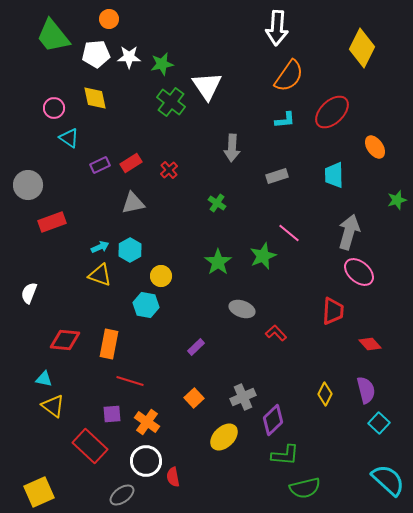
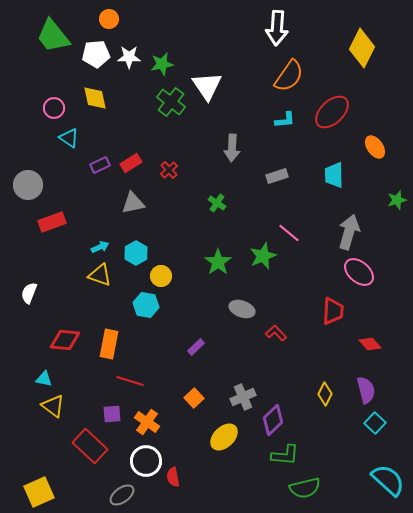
cyan hexagon at (130, 250): moved 6 px right, 3 px down
cyan square at (379, 423): moved 4 px left
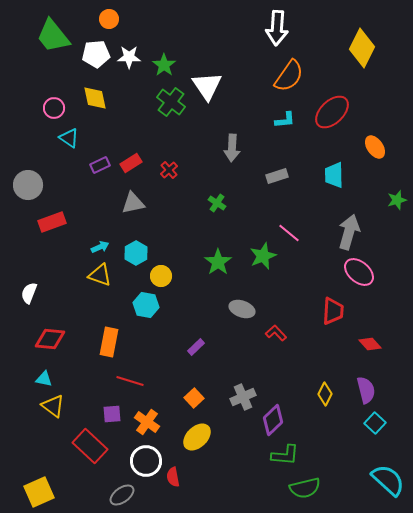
green star at (162, 64): moved 2 px right, 1 px down; rotated 25 degrees counterclockwise
red diamond at (65, 340): moved 15 px left, 1 px up
orange rectangle at (109, 344): moved 2 px up
yellow ellipse at (224, 437): moved 27 px left
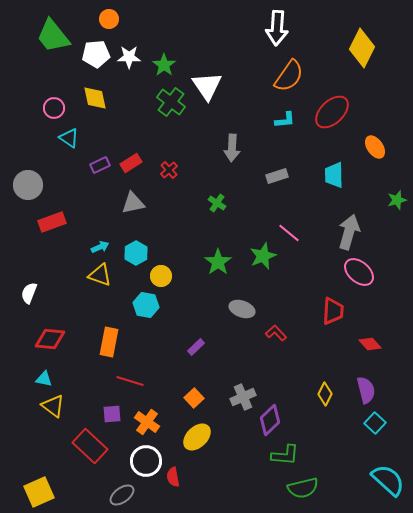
purple diamond at (273, 420): moved 3 px left
green semicircle at (305, 488): moved 2 px left
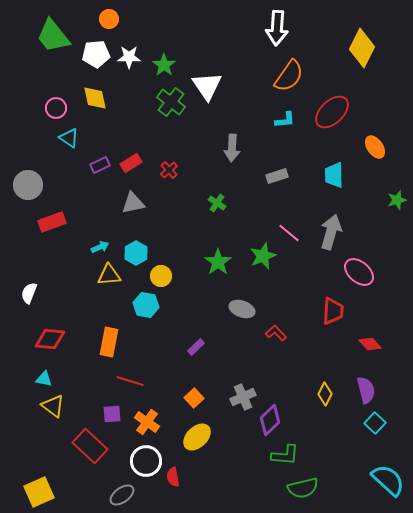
pink circle at (54, 108): moved 2 px right
gray arrow at (349, 232): moved 18 px left
yellow triangle at (100, 275): moved 9 px right; rotated 25 degrees counterclockwise
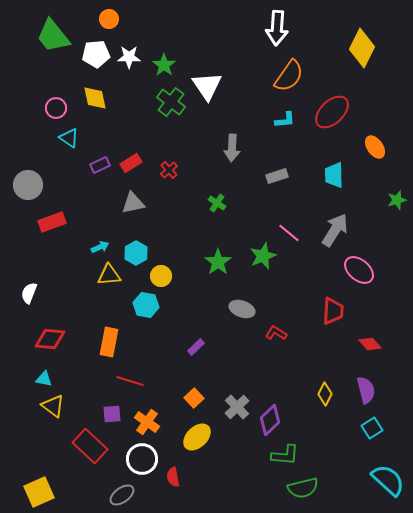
gray arrow at (331, 232): moved 4 px right, 2 px up; rotated 16 degrees clockwise
pink ellipse at (359, 272): moved 2 px up
red L-shape at (276, 333): rotated 15 degrees counterclockwise
gray cross at (243, 397): moved 6 px left, 10 px down; rotated 20 degrees counterclockwise
cyan square at (375, 423): moved 3 px left, 5 px down; rotated 15 degrees clockwise
white circle at (146, 461): moved 4 px left, 2 px up
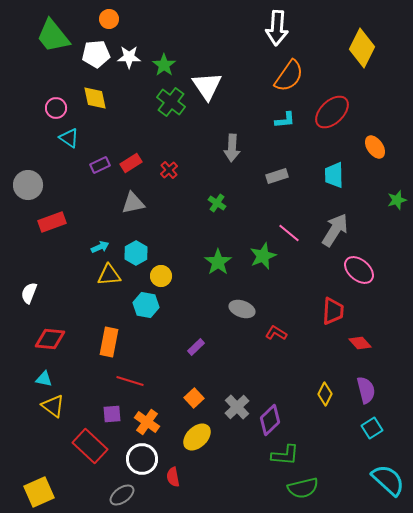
red diamond at (370, 344): moved 10 px left, 1 px up
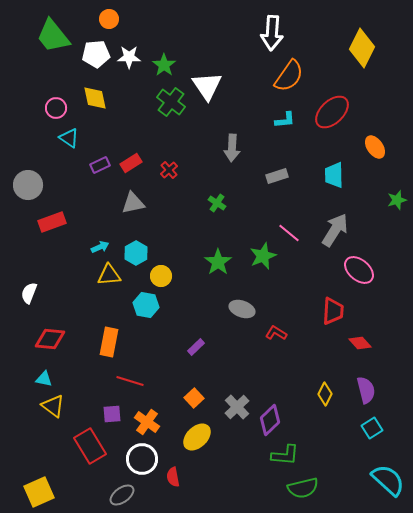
white arrow at (277, 28): moved 5 px left, 5 px down
red rectangle at (90, 446): rotated 16 degrees clockwise
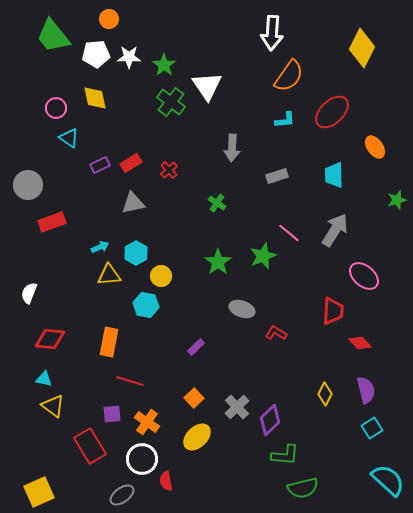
pink ellipse at (359, 270): moved 5 px right, 6 px down
red semicircle at (173, 477): moved 7 px left, 4 px down
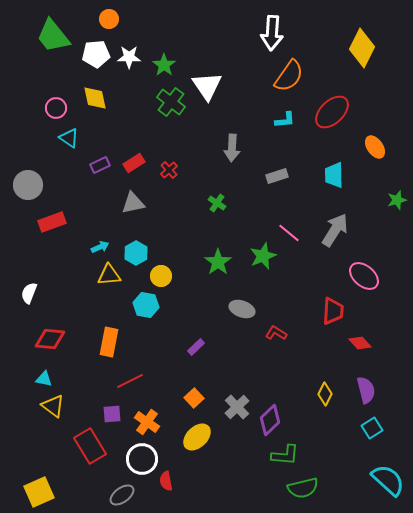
red rectangle at (131, 163): moved 3 px right
red line at (130, 381): rotated 44 degrees counterclockwise
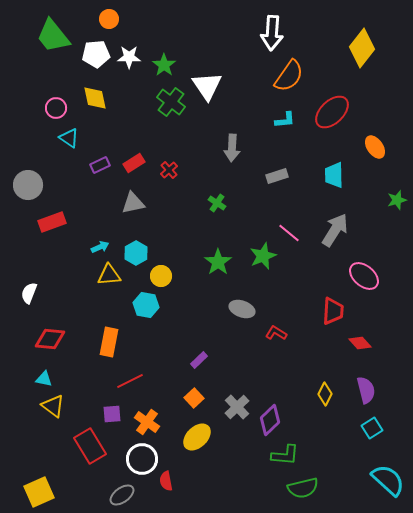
yellow diamond at (362, 48): rotated 12 degrees clockwise
purple rectangle at (196, 347): moved 3 px right, 13 px down
